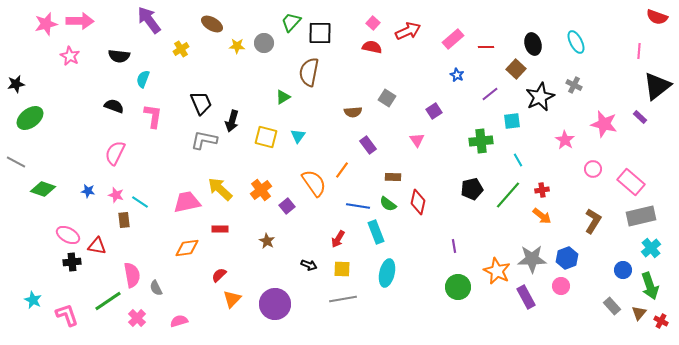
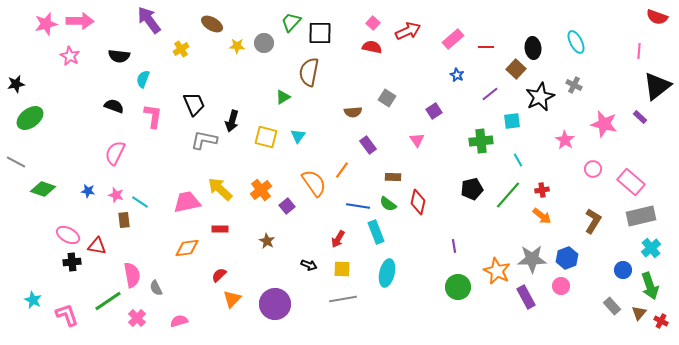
black ellipse at (533, 44): moved 4 px down; rotated 10 degrees clockwise
black trapezoid at (201, 103): moved 7 px left, 1 px down
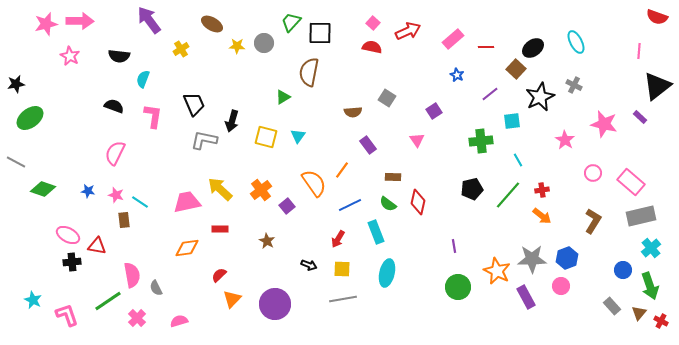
black ellipse at (533, 48): rotated 60 degrees clockwise
pink circle at (593, 169): moved 4 px down
blue line at (358, 206): moved 8 px left, 1 px up; rotated 35 degrees counterclockwise
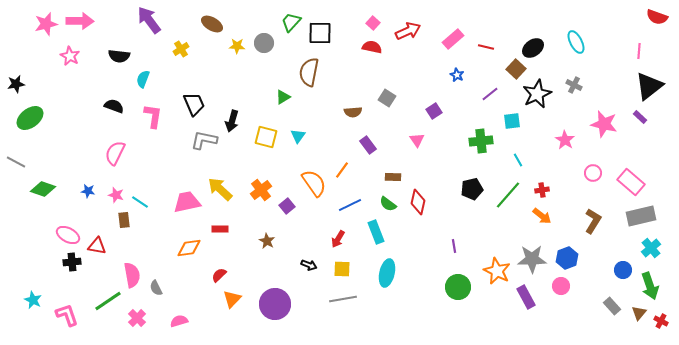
red line at (486, 47): rotated 14 degrees clockwise
black triangle at (657, 86): moved 8 px left
black star at (540, 97): moved 3 px left, 3 px up
orange diamond at (187, 248): moved 2 px right
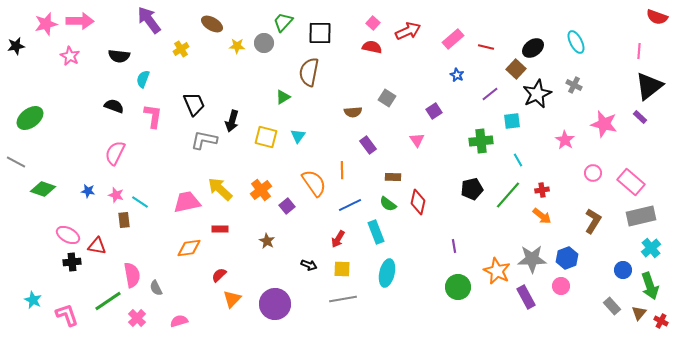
green trapezoid at (291, 22): moved 8 px left
black star at (16, 84): moved 38 px up
orange line at (342, 170): rotated 36 degrees counterclockwise
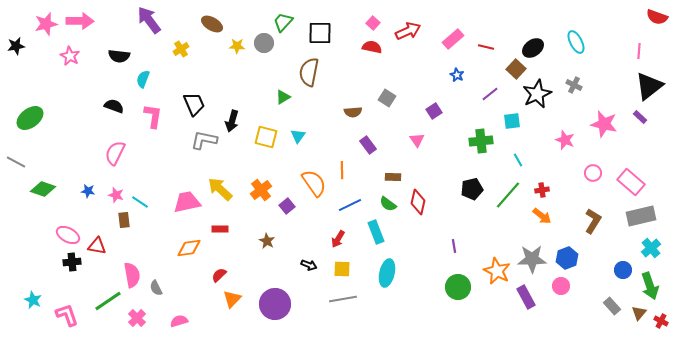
pink star at (565, 140): rotated 12 degrees counterclockwise
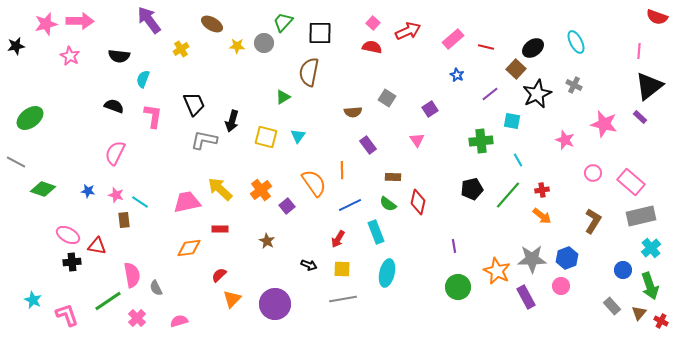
purple square at (434, 111): moved 4 px left, 2 px up
cyan square at (512, 121): rotated 18 degrees clockwise
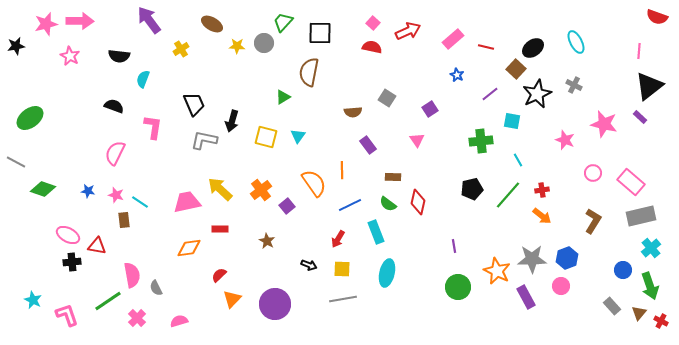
pink L-shape at (153, 116): moved 11 px down
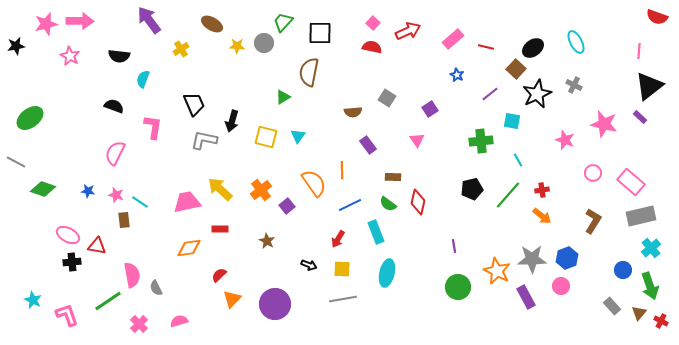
pink cross at (137, 318): moved 2 px right, 6 px down
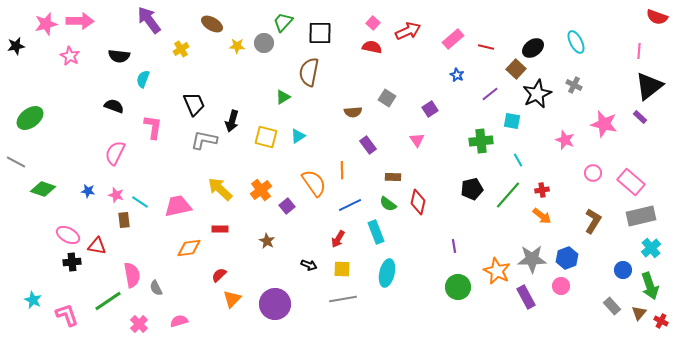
cyan triangle at (298, 136): rotated 21 degrees clockwise
pink trapezoid at (187, 202): moved 9 px left, 4 px down
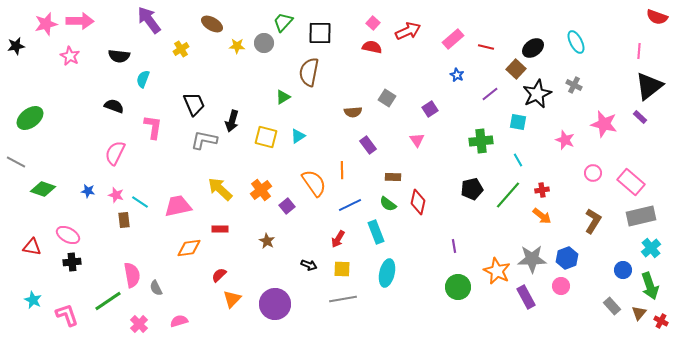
cyan square at (512, 121): moved 6 px right, 1 px down
red triangle at (97, 246): moved 65 px left, 1 px down
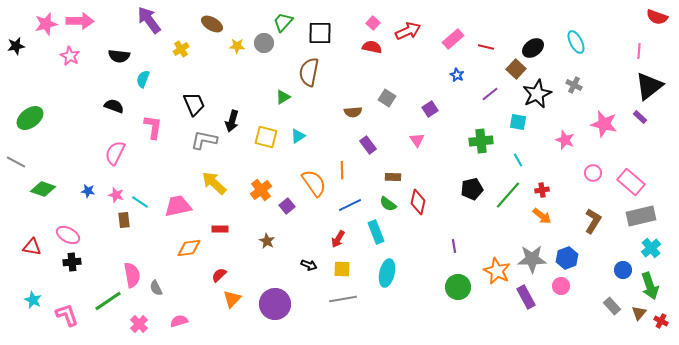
yellow arrow at (220, 189): moved 6 px left, 6 px up
